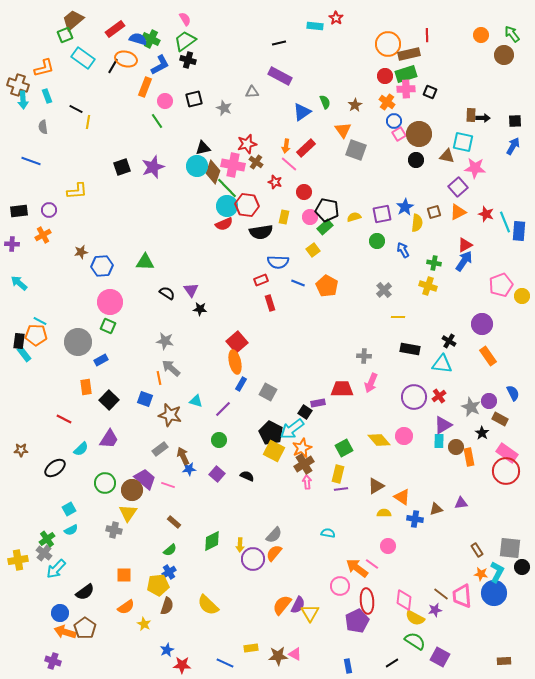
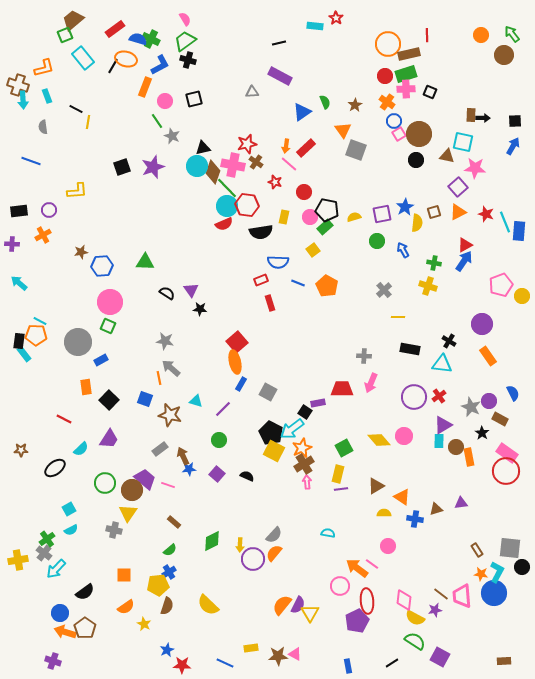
cyan rectangle at (83, 58): rotated 15 degrees clockwise
gray star at (224, 108): moved 52 px left, 28 px down
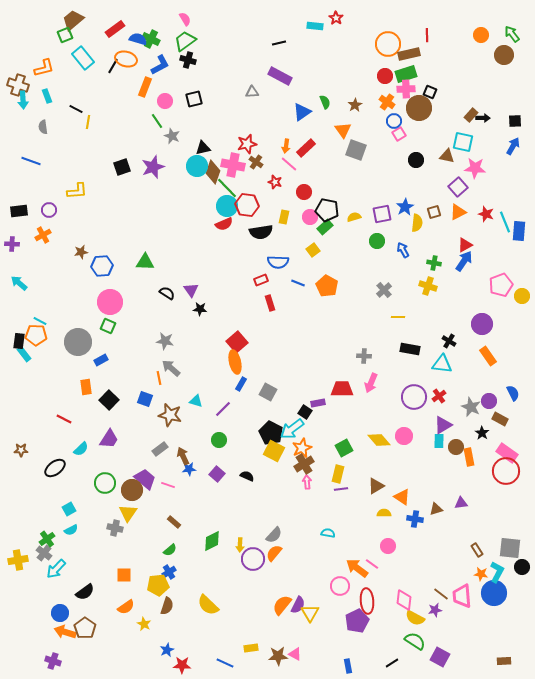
brown rectangle at (471, 115): rotated 40 degrees clockwise
brown circle at (419, 134): moved 26 px up
gray cross at (114, 530): moved 1 px right, 2 px up
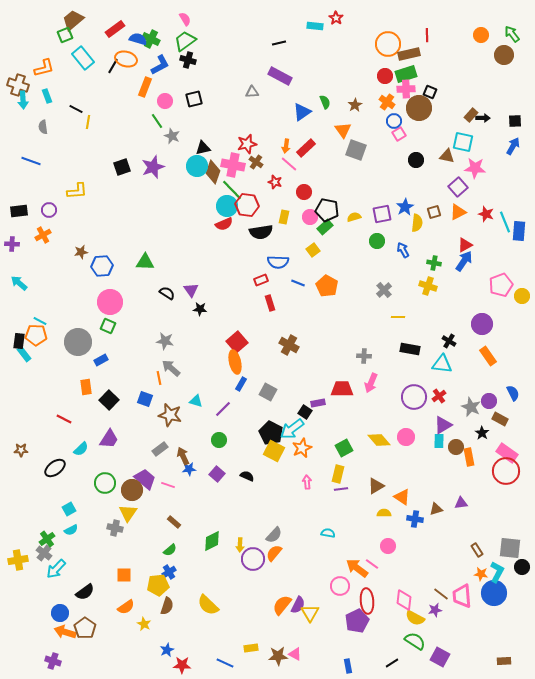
green line at (227, 188): moved 5 px right, 2 px down
pink circle at (404, 436): moved 2 px right, 1 px down
brown cross at (304, 464): moved 15 px left, 119 px up; rotated 30 degrees counterclockwise
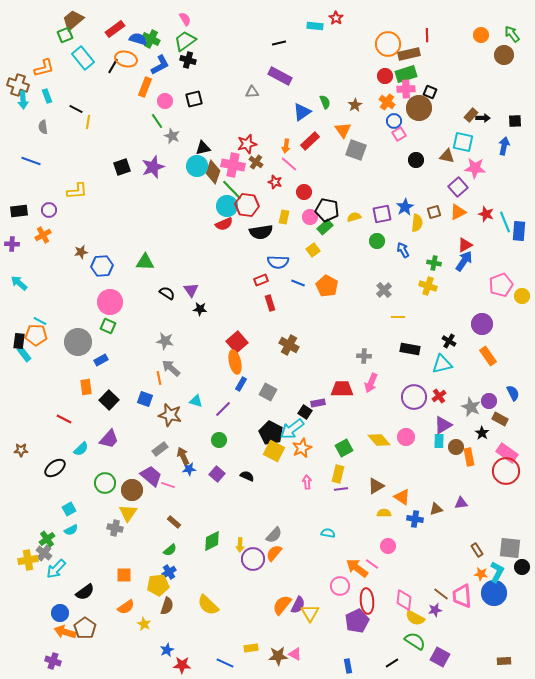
blue arrow at (513, 146): moved 9 px left; rotated 18 degrees counterclockwise
red rectangle at (306, 148): moved 4 px right, 7 px up
cyan triangle at (442, 364): rotated 20 degrees counterclockwise
purple trapezoid at (109, 439): rotated 10 degrees clockwise
purple trapezoid at (145, 479): moved 6 px right, 3 px up
yellow cross at (18, 560): moved 10 px right
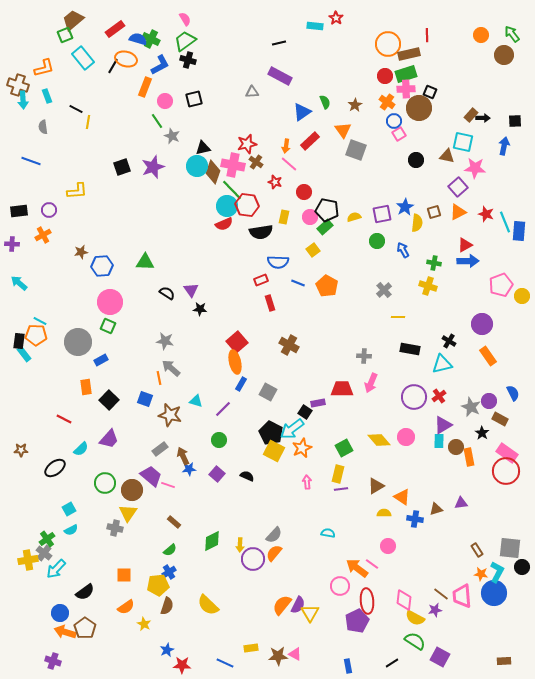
blue arrow at (464, 261): moved 4 px right; rotated 55 degrees clockwise
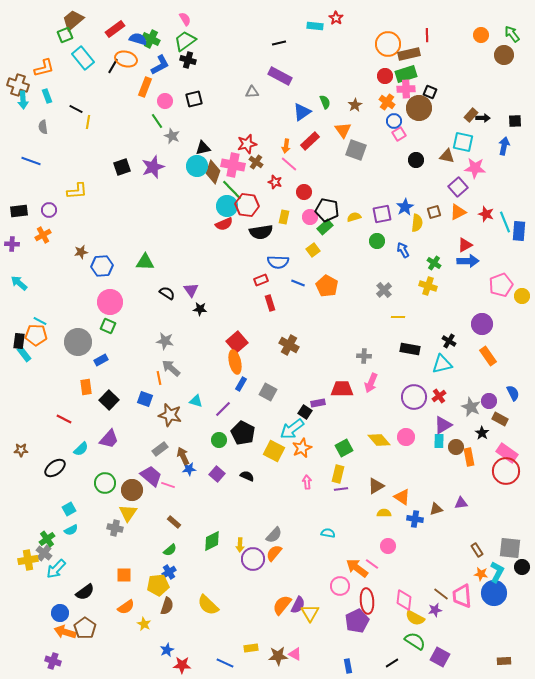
green cross at (434, 263): rotated 24 degrees clockwise
black pentagon at (271, 433): moved 28 px left
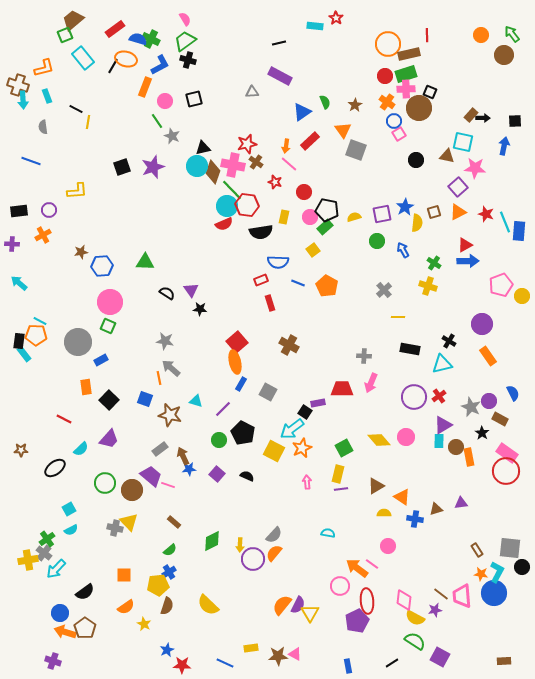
yellow triangle at (128, 513): moved 1 px right, 9 px down; rotated 18 degrees counterclockwise
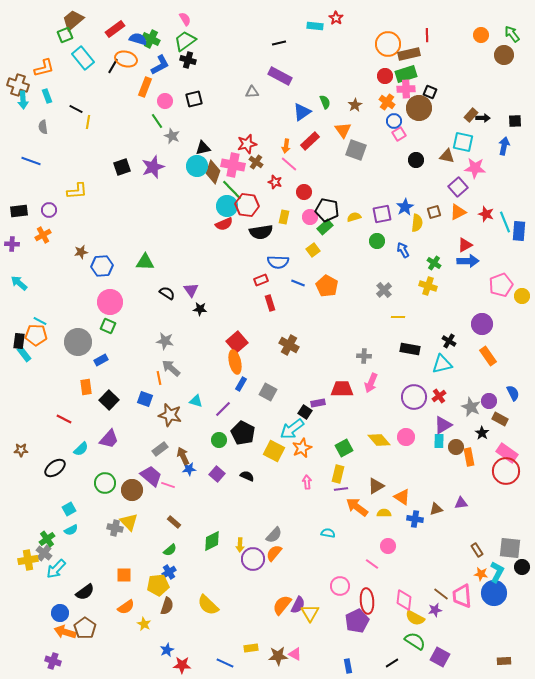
orange arrow at (357, 568): moved 61 px up
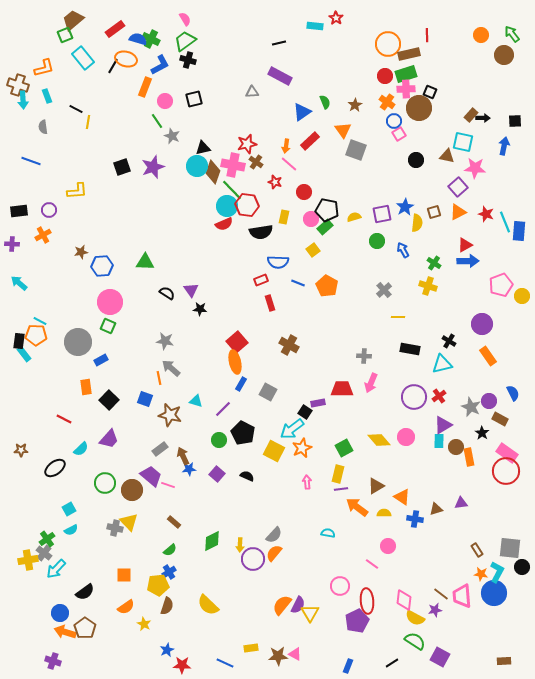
pink circle at (310, 217): moved 1 px right, 2 px down
blue rectangle at (348, 666): rotated 32 degrees clockwise
